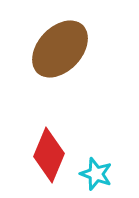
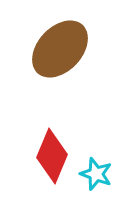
red diamond: moved 3 px right, 1 px down
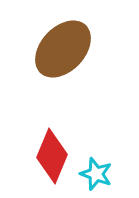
brown ellipse: moved 3 px right
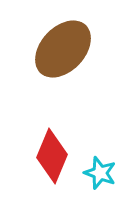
cyan star: moved 4 px right, 1 px up
